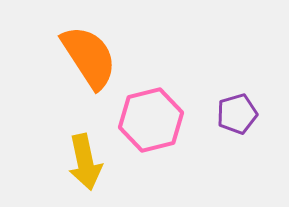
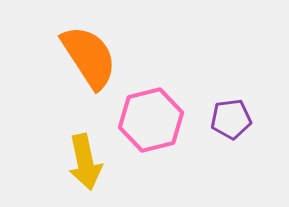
purple pentagon: moved 6 px left, 5 px down; rotated 9 degrees clockwise
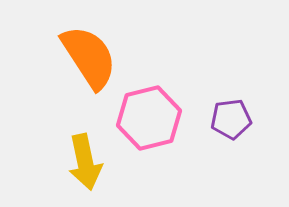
pink hexagon: moved 2 px left, 2 px up
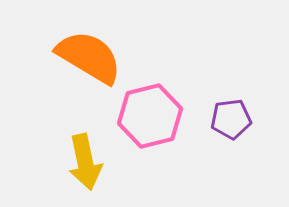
orange semicircle: rotated 26 degrees counterclockwise
pink hexagon: moved 1 px right, 2 px up
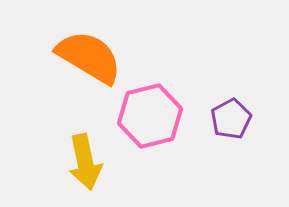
purple pentagon: rotated 21 degrees counterclockwise
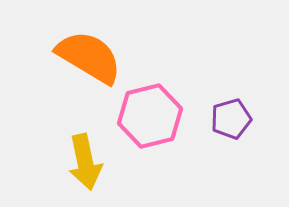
purple pentagon: rotated 12 degrees clockwise
